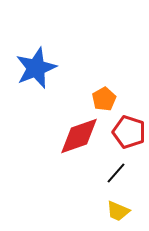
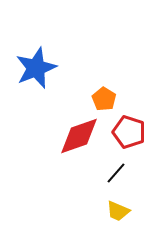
orange pentagon: rotated 10 degrees counterclockwise
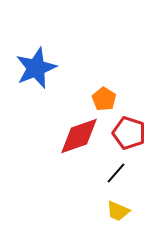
red pentagon: moved 1 px down
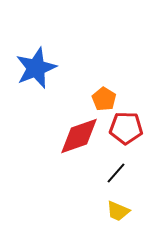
red pentagon: moved 3 px left, 5 px up; rotated 16 degrees counterclockwise
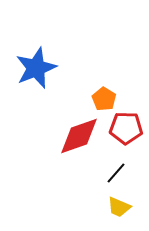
yellow trapezoid: moved 1 px right, 4 px up
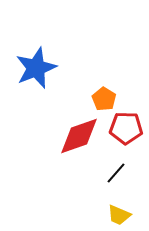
yellow trapezoid: moved 8 px down
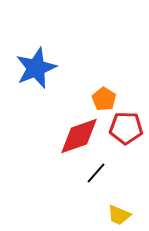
black line: moved 20 px left
